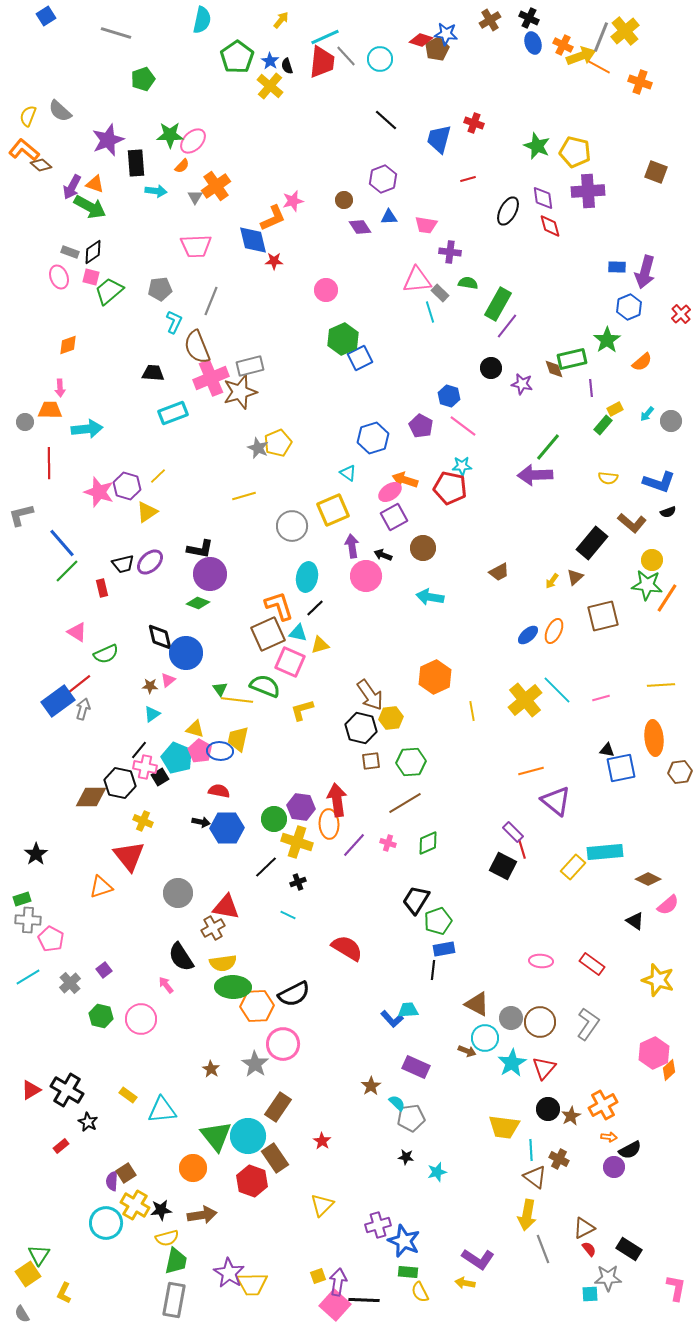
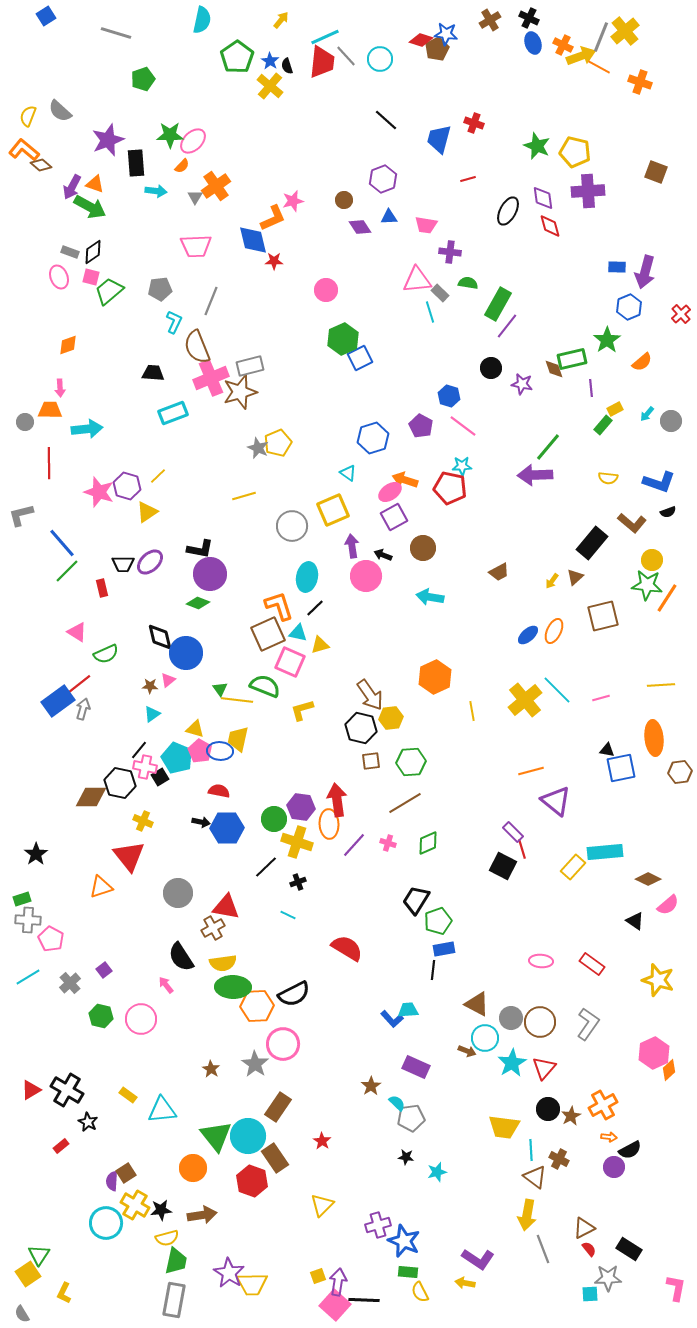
black trapezoid at (123, 564): rotated 15 degrees clockwise
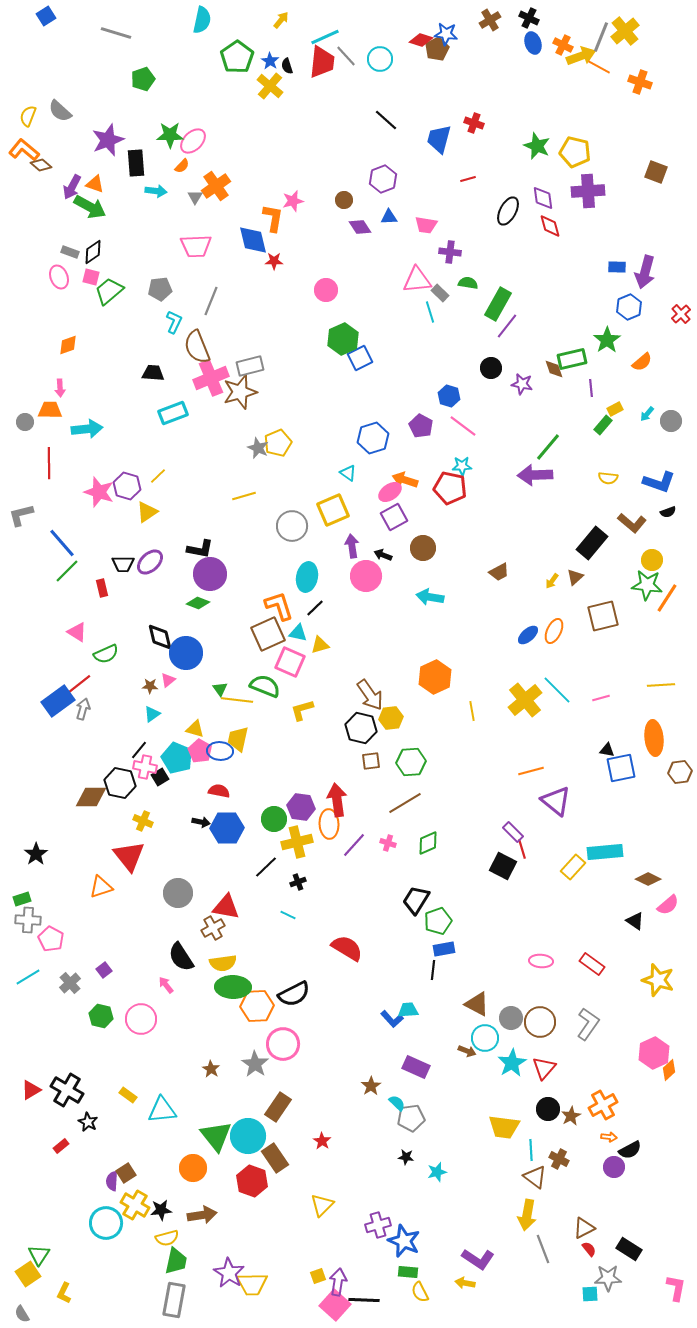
orange L-shape at (273, 218): rotated 56 degrees counterclockwise
yellow cross at (297, 842): rotated 32 degrees counterclockwise
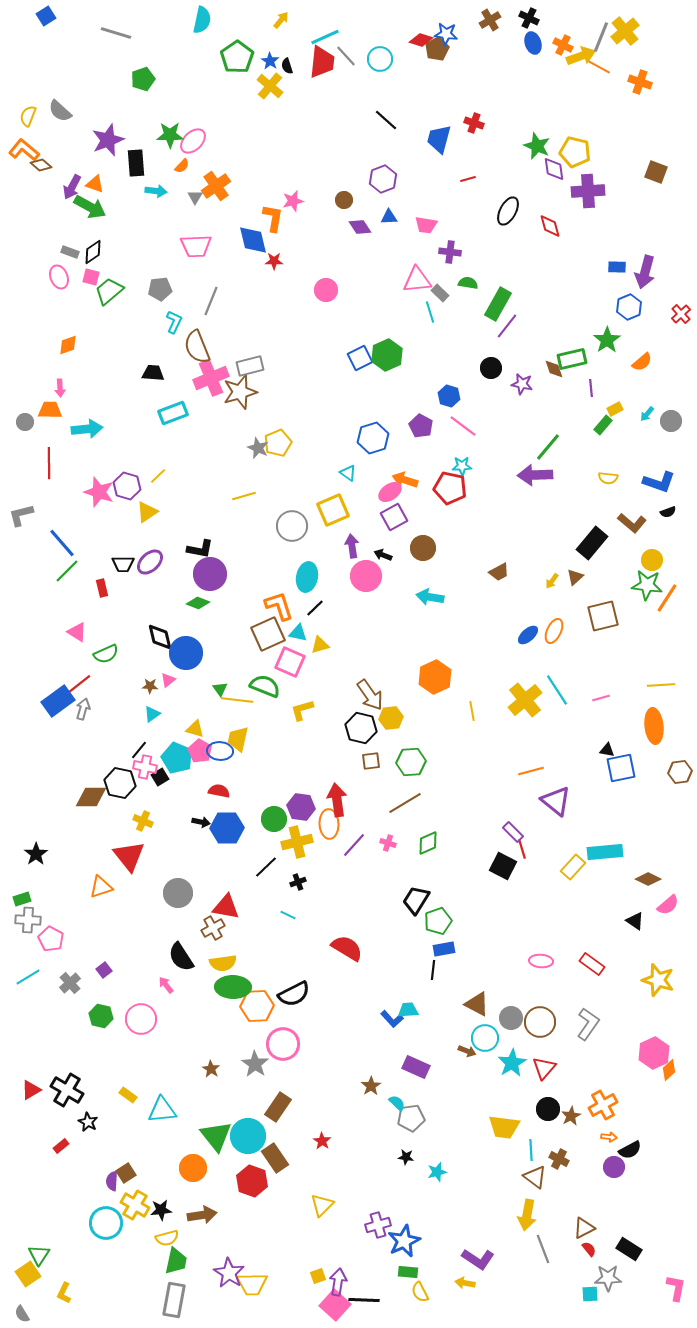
purple diamond at (543, 198): moved 11 px right, 29 px up
green hexagon at (343, 339): moved 44 px right, 16 px down
cyan line at (557, 690): rotated 12 degrees clockwise
orange ellipse at (654, 738): moved 12 px up
blue star at (404, 1241): rotated 24 degrees clockwise
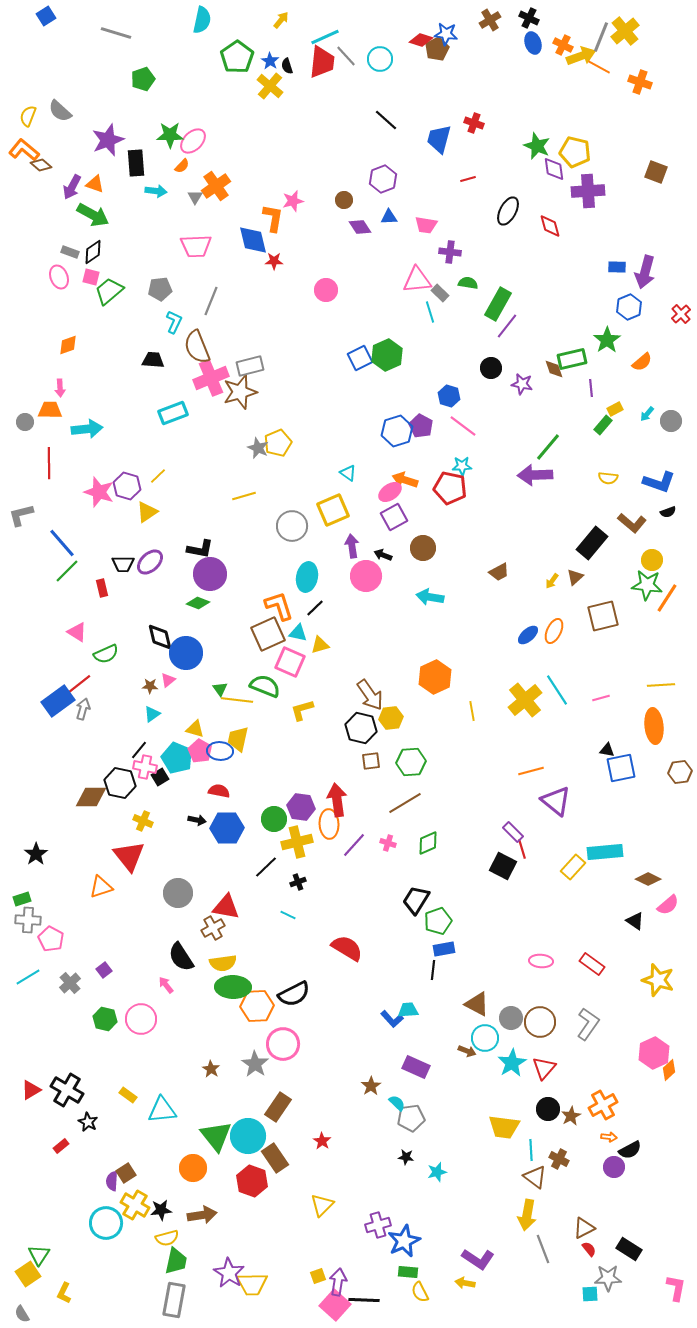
green arrow at (90, 207): moved 3 px right, 8 px down
black trapezoid at (153, 373): moved 13 px up
blue hexagon at (373, 438): moved 24 px right, 7 px up
black arrow at (201, 822): moved 4 px left, 2 px up
green hexagon at (101, 1016): moved 4 px right, 3 px down
